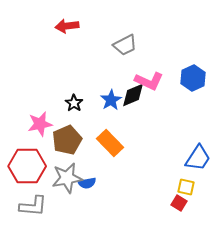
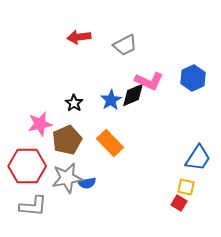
red arrow: moved 12 px right, 11 px down
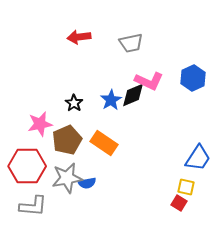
gray trapezoid: moved 6 px right, 2 px up; rotated 15 degrees clockwise
orange rectangle: moved 6 px left; rotated 12 degrees counterclockwise
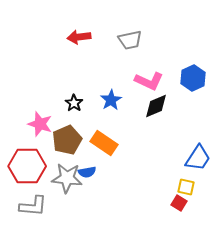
gray trapezoid: moved 1 px left, 3 px up
black diamond: moved 23 px right, 11 px down
pink star: rotated 30 degrees clockwise
gray star: rotated 16 degrees clockwise
blue semicircle: moved 11 px up
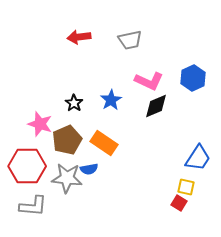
blue semicircle: moved 2 px right, 3 px up
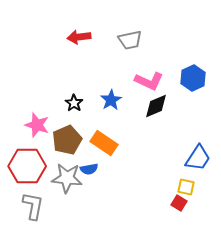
pink star: moved 3 px left, 1 px down
gray L-shape: rotated 84 degrees counterclockwise
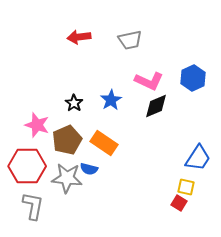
blue semicircle: rotated 24 degrees clockwise
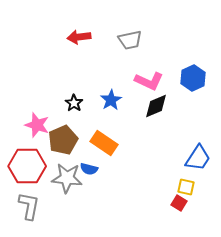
brown pentagon: moved 4 px left
gray L-shape: moved 4 px left
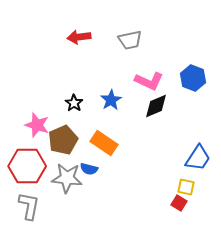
blue hexagon: rotated 15 degrees counterclockwise
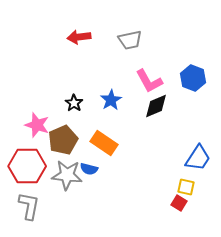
pink L-shape: rotated 36 degrees clockwise
gray star: moved 3 px up
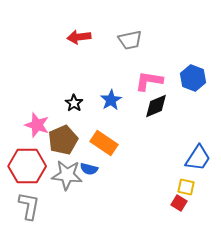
pink L-shape: rotated 128 degrees clockwise
